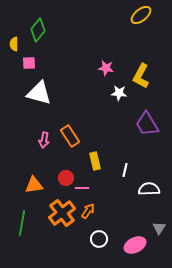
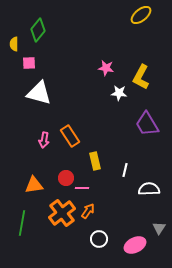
yellow L-shape: moved 1 px down
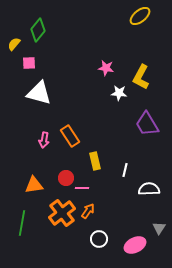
yellow ellipse: moved 1 px left, 1 px down
yellow semicircle: rotated 40 degrees clockwise
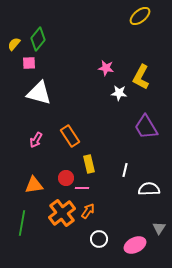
green diamond: moved 9 px down
purple trapezoid: moved 1 px left, 3 px down
pink arrow: moved 8 px left; rotated 21 degrees clockwise
yellow rectangle: moved 6 px left, 3 px down
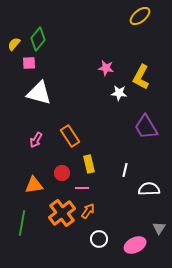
red circle: moved 4 px left, 5 px up
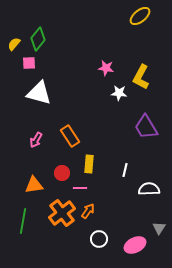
yellow rectangle: rotated 18 degrees clockwise
pink line: moved 2 px left
green line: moved 1 px right, 2 px up
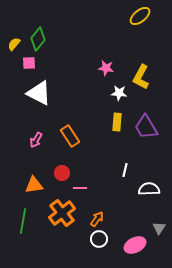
white triangle: rotated 12 degrees clockwise
yellow rectangle: moved 28 px right, 42 px up
orange arrow: moved 9 px right, 8 px down
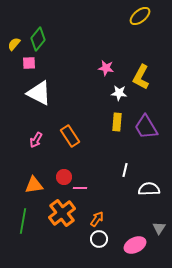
red circle: moved 2 px right, 4 px down
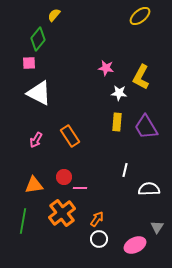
yellow semicircle: moved 40 px right, 29 px up
gray triangle: moved 2 px left, 1 px up
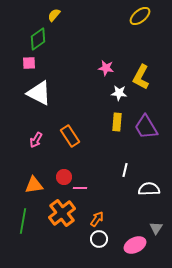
green diamond: rotated 15 degrees clockwise
gray triangle: moved 1 px left, 1 px down
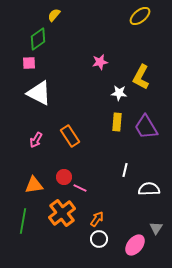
pink star: moved 6 px left, 6 px up; rotated 21 degrees counterclockwise
pink line: rotated 24 degrees clockwise
pink ellipse: rotated 25 degrees counterclockwise
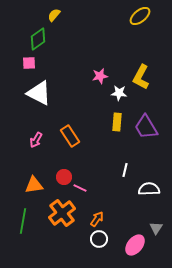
pink star: moved 14 px down
